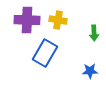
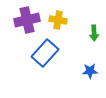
purple cross: rotated 15 degrees counterclockwise
blue rectangle: rotated 12 degrees clockwise
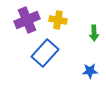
purple cross: rotated 10 degrees counterclockwise
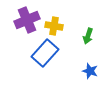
yellow cross: moved 4 px left, 6 px down
green arrow: moved 6 px left, 3 px down; rotated 21 degrees clockwise
blue star: rotated 21 degrees clockwise
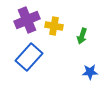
green arrow: moved 6 px left
blue rectangle: moved 16 px left, 4 px down
blue star: moved 1 px down; rotated 21 degrees counterclockwise
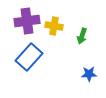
purple cross: moved 1 px down; rotated 15 degrees clockwise
blue star: moved 1 px left, 2 px down
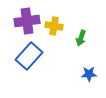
green arrow: moved 1 px left, 2 px down
blue rectangle: moved 1 px up
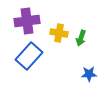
yellow cross: moved 5 px right, 7 px down
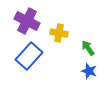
purple cross: rotated 35 degrees clockwise
green arrow: moved 7 px right, 10 px down; rotated 126 degrees clockwise
blue star: moved 3 px up; rotated 21 degrees clockwise
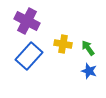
yellow cross: moved 4 px right, 11 px down
